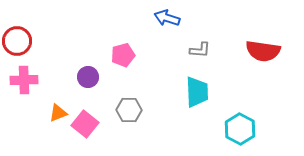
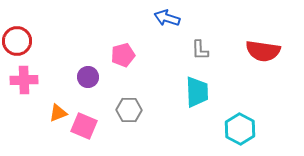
gray L-shape: rotated 85 degrees clockwise
pink square: moved 1 px left, 2 px down; rotated 16 degrees counterclockwise
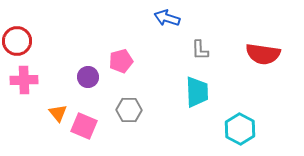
red semicircle: moved 3 px down
pink pentagon: moved 2 px left, 6 px down
orange triangle: rotated 48 degrees counterclockwise
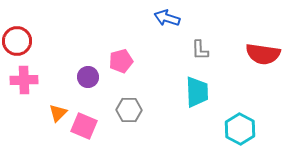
orange triangle: rotated 24 degrees clockwise
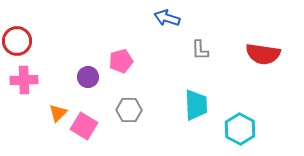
cyan trapezoid: moved 1 px left, 13 px down
pink square: rotated 8 degrees clockwise
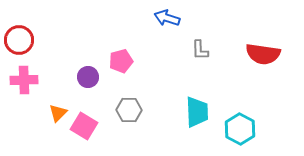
red circle: moved 2 px right, 1 px up
cyan trapezoid: moved 1 px right, 7 px down
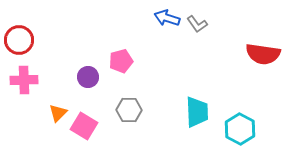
gray L-shape: moved 3 px left, 26 px up; rotated 35 degrees counterclockwise
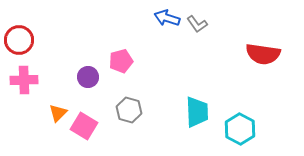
gray hexagon: rotated 15 degrees clockwise
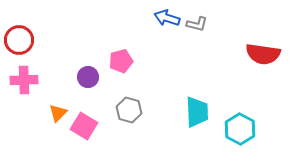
gray L-shape: rotated 40 degrees counterclockwise
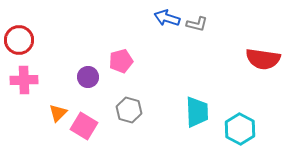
red semicircle: moved 5 px down
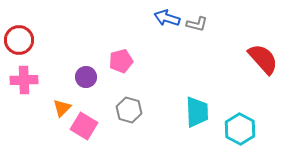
red semicircle: rotated 140 degrees counterclockwise
purple circle: moved 2 px left
orange triangle: moved 4 px right, 5 px up
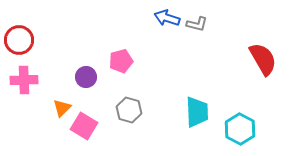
red semicircle: rotated 12 degrees clockwise
